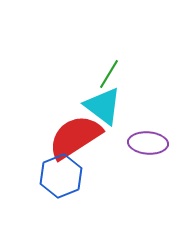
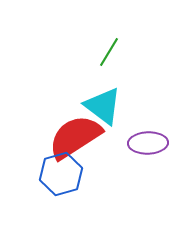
green line: moved 22 px up
purple ellipse: rotated 6 degrees counterclockwise
blue hexagon: moved 2 px up; rotated 6 degrees clockwise
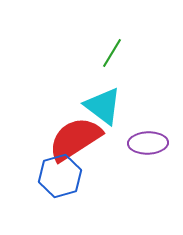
green line: moved 3 px right, 1 px down
red semicircle: moved 2 px down
blue hexagon: moved 1 px left, 2 px down
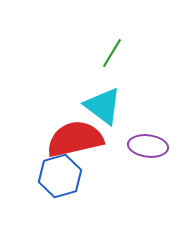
red semicircle: rotated 20 degrees clockwise
purple ellipse: moved 3 px down; rotated 9 degrees clockwise
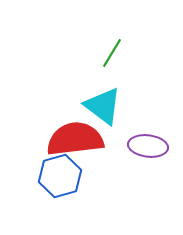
red semicircle: rotated 6 degrees clockwise
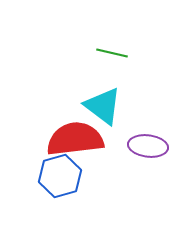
green line: rotated 72 degrees clockwise
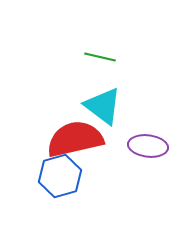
green line: moved 12 px left, 4 px down
red semicircle: rotated 6 degrees counterclockwise
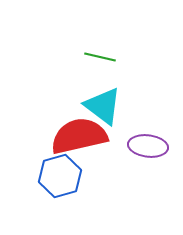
red semicircle: moved 4 px right, 3 px up
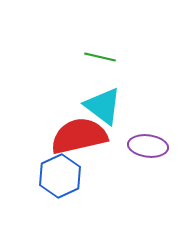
blue hexagon: rotated 9 degrees counterclockwise
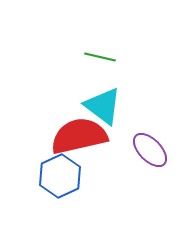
purple ellipse: moved 2 px right, 4 px down; rotated 39 degrees clockwise
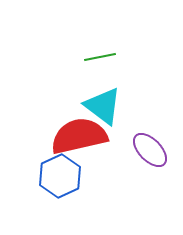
green line: rotated 24 degrees counterclockwise
